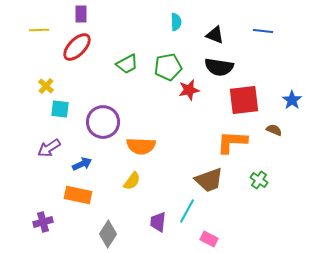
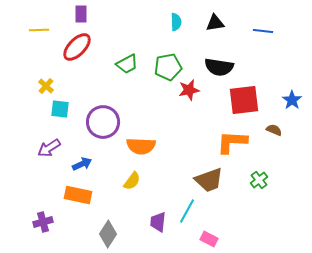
black triangle: moved 12 px up; rotated 30 degrees counterclockwise
green cross: rotated 18 degrees clockwise
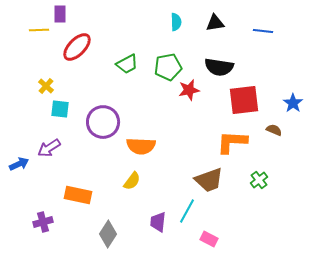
purple rectangle: moved 21 px left
blue star: moved 1 px right, 3 px down
blue arrow: moved 63 px left
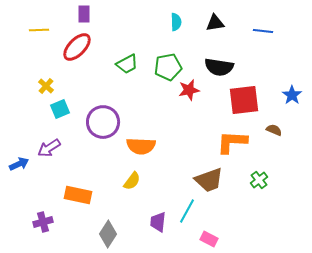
purple rectangle: moved 24 px right
blue star: moved 1 px left, 8 px up
cyan square: rotated 30 degrees counterclockwise
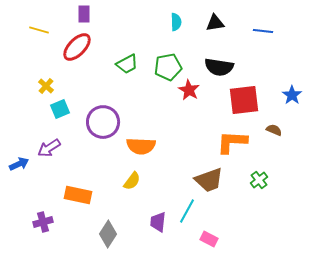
yellow line: rotated 18 degrees clockwise
red star: rotated 30 degrees counterclockwise
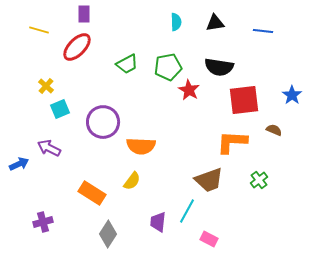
purple arrow: rotated 60 degrees clockwise
orange rectangle: moved 14 px right, 2 px up; rotated 20 degrees clockwise
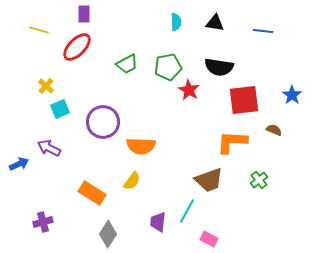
black triangle: rotated 18 degrees clockwise
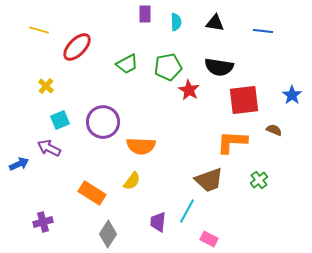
purple rectangle: moved 61 px right
cyan square: moved 11 px down
